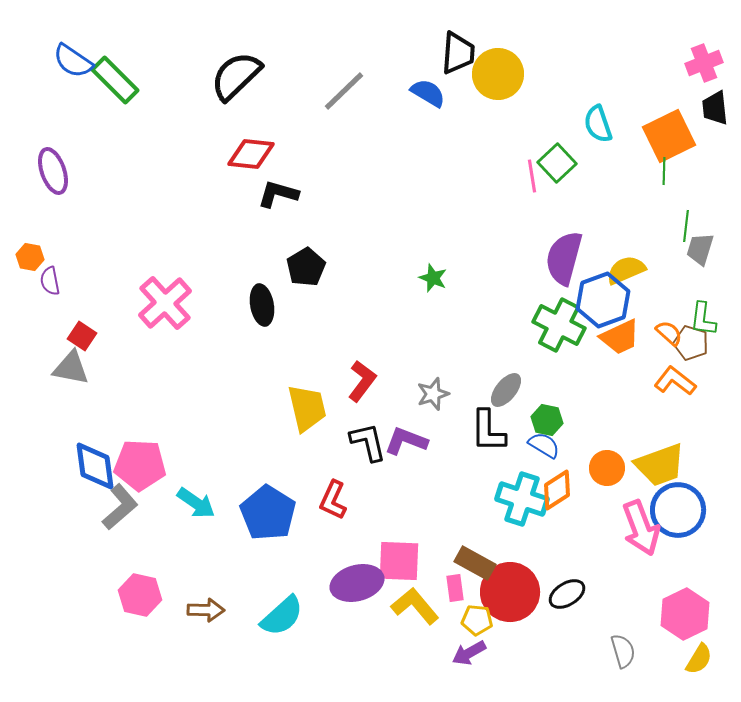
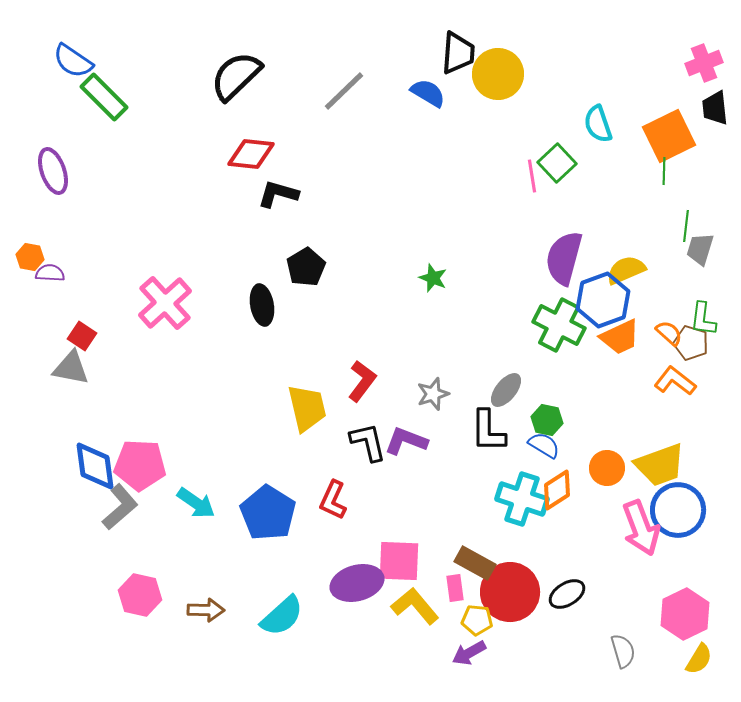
green rectangle at (115, 80): moved 11 px left, 17 px down
purple semicircle at (50, 281): moved 8 px up; rotated 104 degrees clockwise
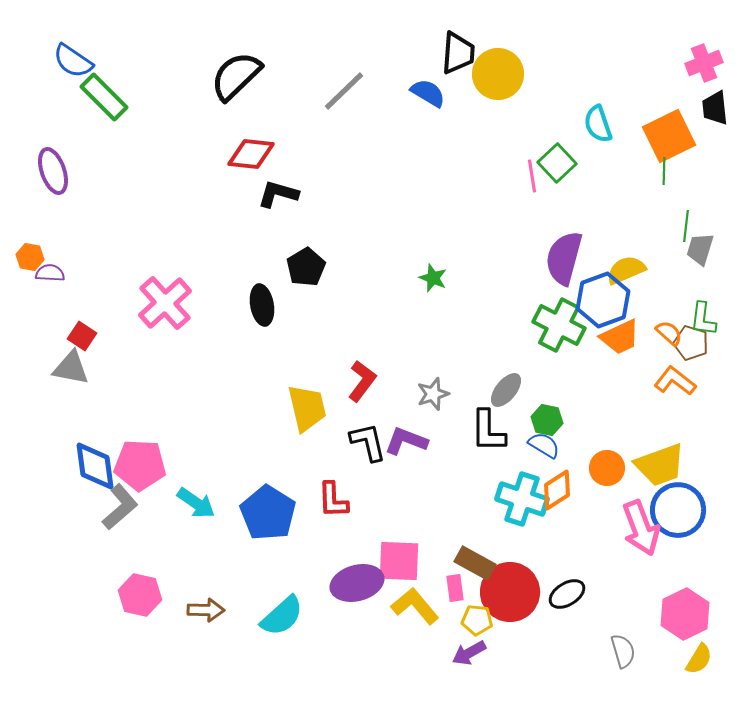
red L-shape at (333, 500): rotated 27 degrees counterclockwise
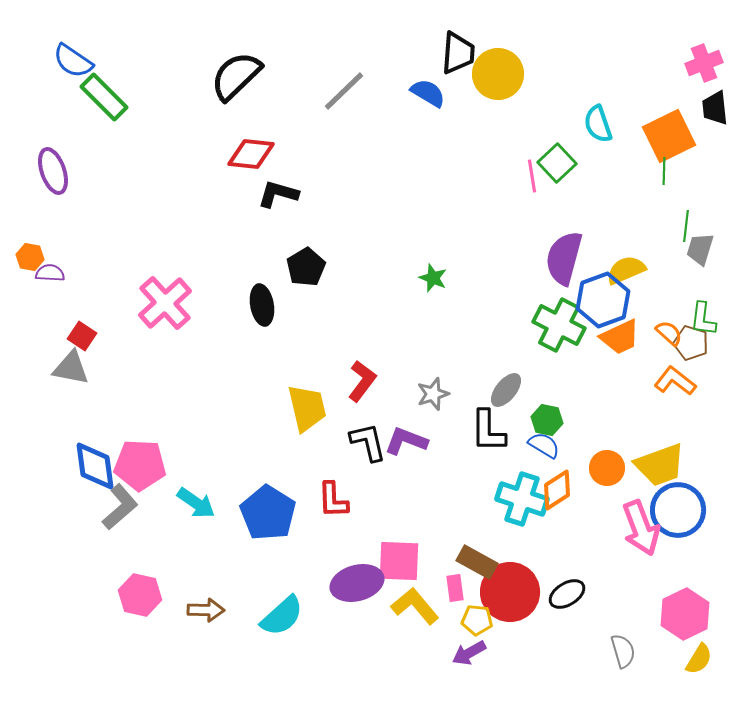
brown rectangle at (475, 563): moved 2 px right, 1 px up
